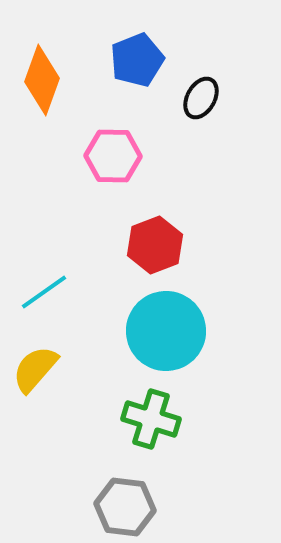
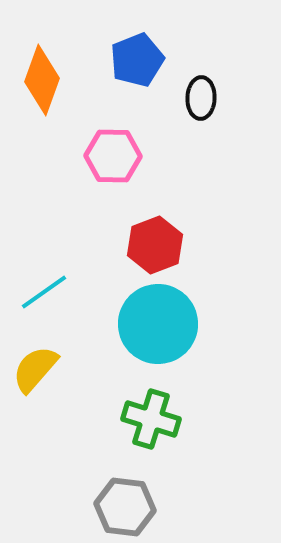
black ellipse: rotated 27 degrees counterclockwise
cyan circle: moved 8 px left, 7 px up
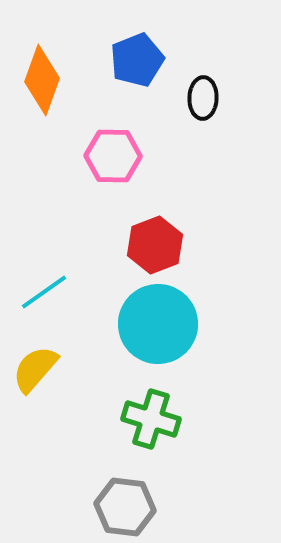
black ellipse: moved 2 px right
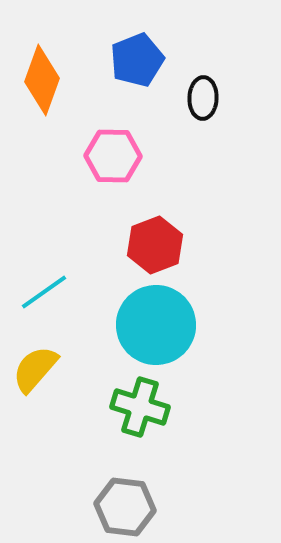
cyan circle: moved 2 px left, 1 px down
green cross: moved 11 px left, 12 px up
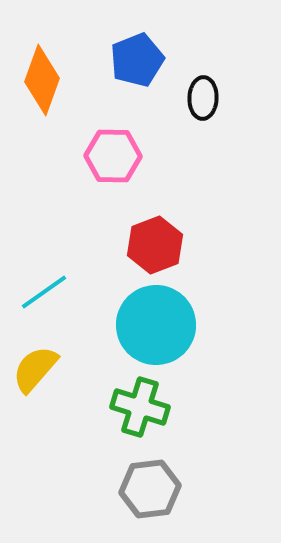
gray hexagon: moved 25 px right, 18 px up; rotated 14 degrees counterclockwise
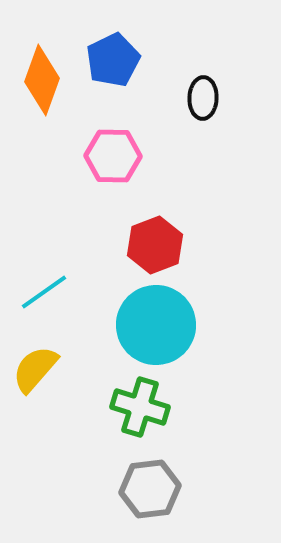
blue pentagon: moved 24 px left; rotated 4 degrees counterclockwise
